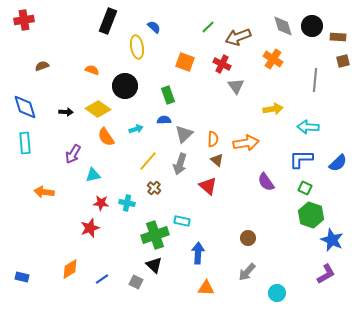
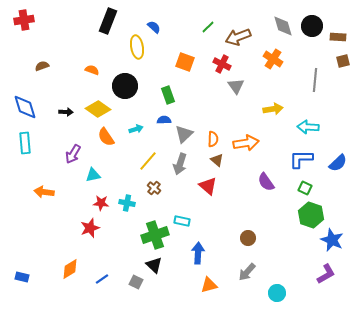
orange triangle at (206, 288): moved 3 px right, 3 px up; rotated 18 degrees counterclockwise
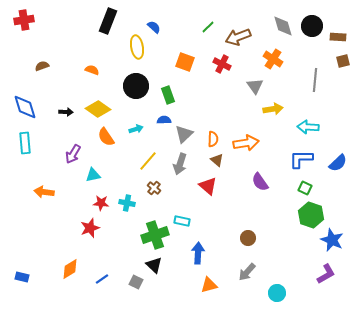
black circle at (125, 86): moved 11 px right
gray triangle at (236, 86): moved 19 px right
purple semicircle at (266, 182): moved 6 px left
